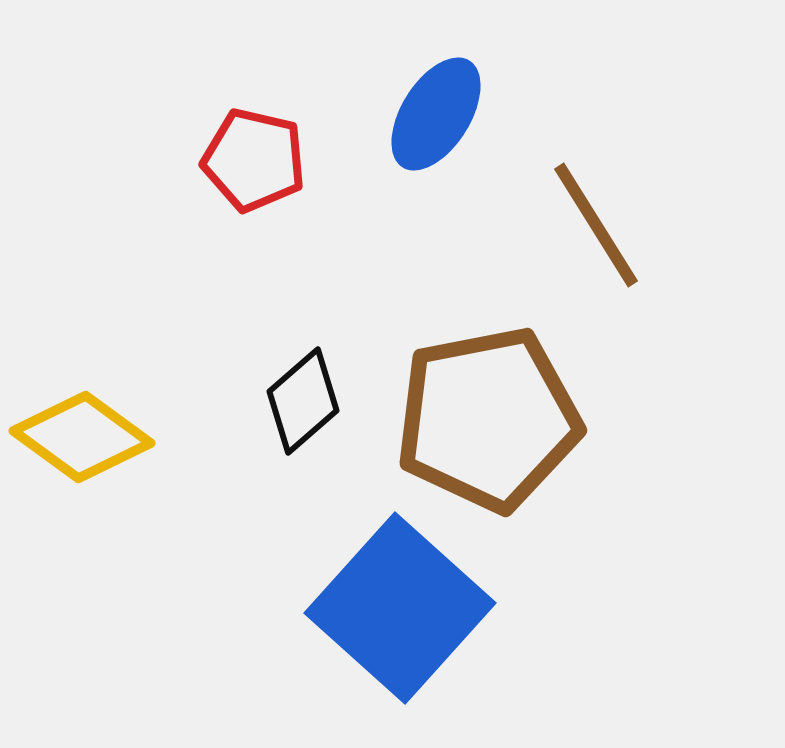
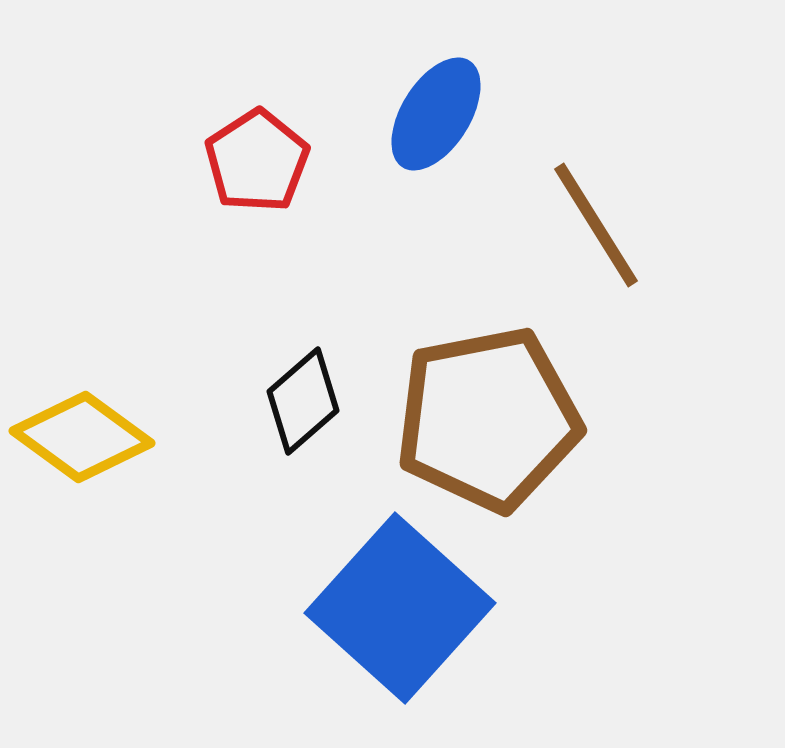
red pentagon: moved 3 px right, 1 px down; rotated 26 degrees clockwise
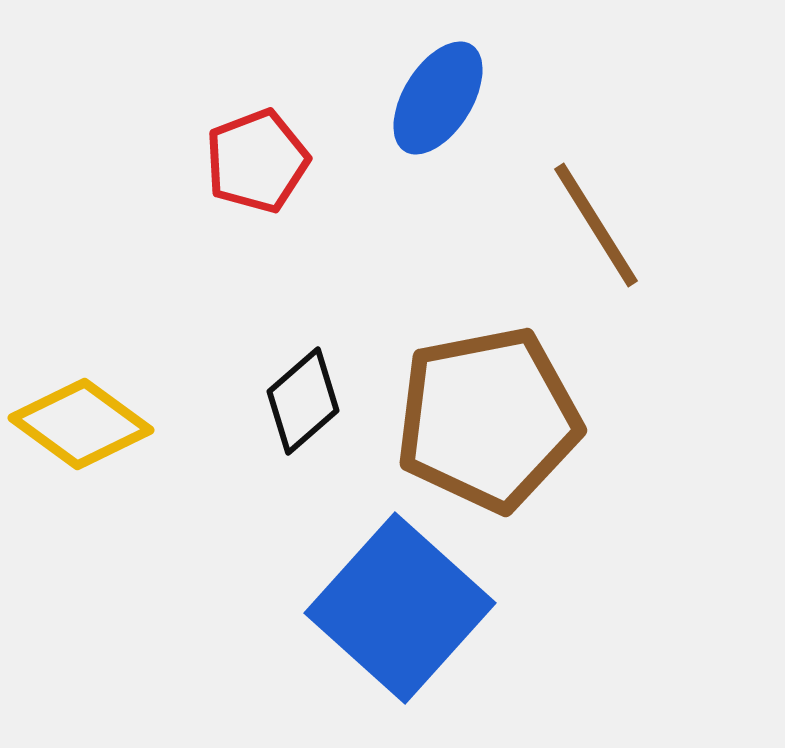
blue ellipse: moved 2 px right, 16 px up
red pentagon: rotated 12 degrees clockwise
yellow diamond: moved 1 px left, 13 px up
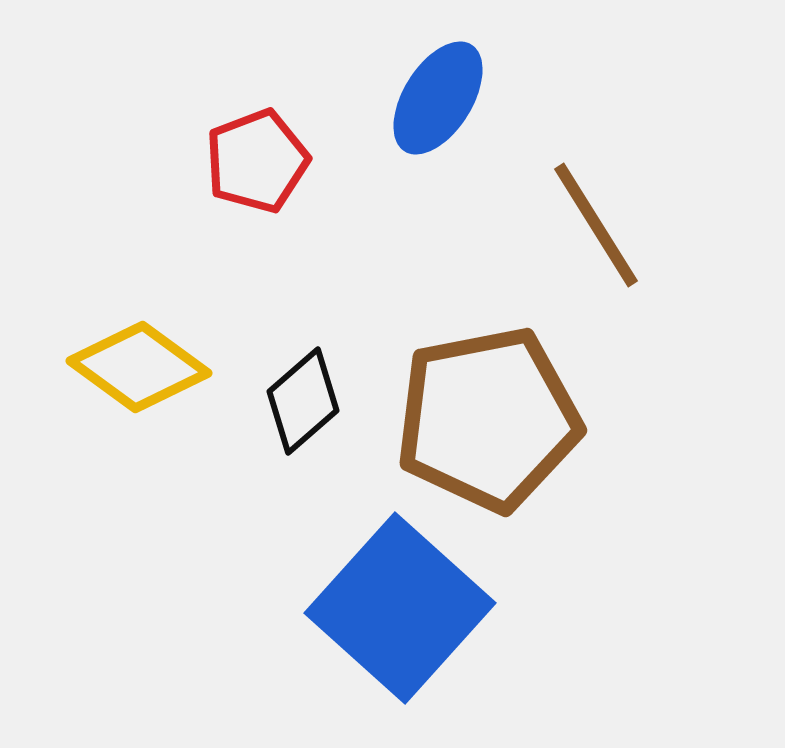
yellow diamond: moved 58 px right, 57 px up
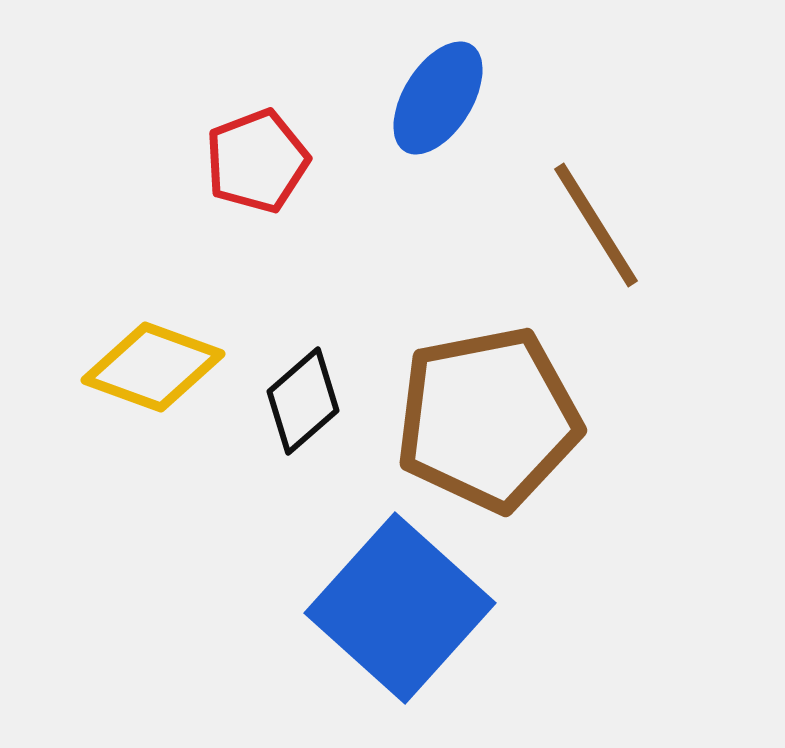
yellow diamond: moved 14 px right; rotated 16 degrees counterclockwise
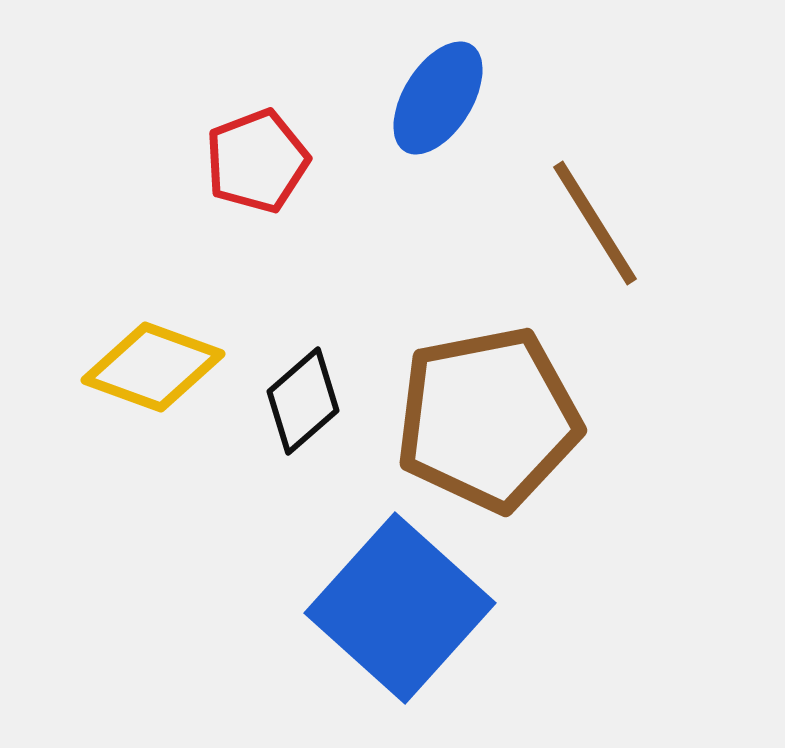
brown line: moved 1 px left, 2 px up
